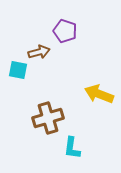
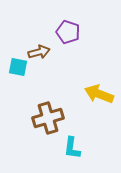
purple pentagon: moved 3 px right, 1 px down
cyan square: moved 3 px up
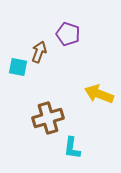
purple pentagon: moved 2 px down
brown arrow: rotated 55 degrees counterclockwise
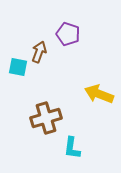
brown cross: moved 2 px left
